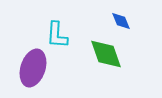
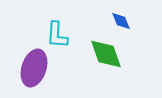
purple ellipse: moved 1 px right
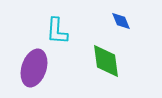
cyan L-shape: moved 4 px up
green diamond: moved 7 px down; rotated 12 degrees clockwise
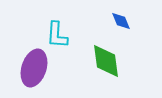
cyan L-shape: moved 4 px down
